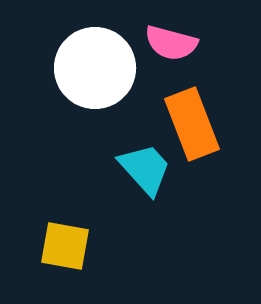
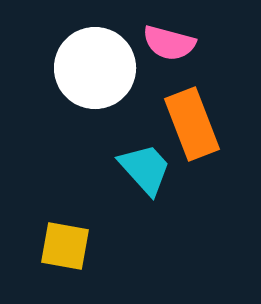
pink semicircle: moved 2 px left
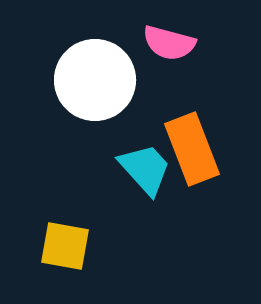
white circle: moved 12 px down
orange rectangle: moved 25 px down
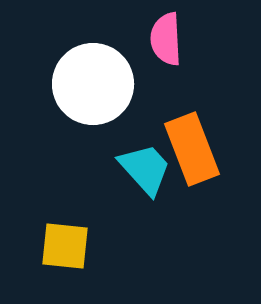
pink semicircle: moved 3 px left, 4 px up; rotated 72 degrees clockwise
white circle: moved 2 px left, 4 px down
yellow square: rotated 4 degrees counterclockwise
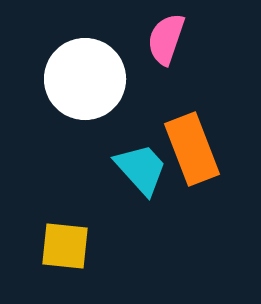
pink semicircle: rotated 22 degrees clockwise
white circle: moved 8 px left, 5 px up
cyan trapezoid: moved 4 px left
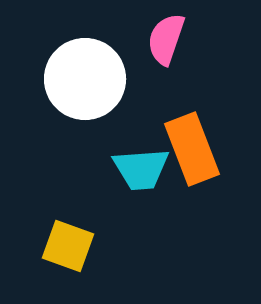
cyan trapezoid: rotated 128 degrees clockwise
yellow square: moved 3 px right; rotated 14 degrees clockwise
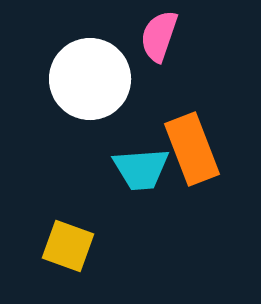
pink semicircle: moved 7 px left, 3 px up
white circle: moved 5 px right
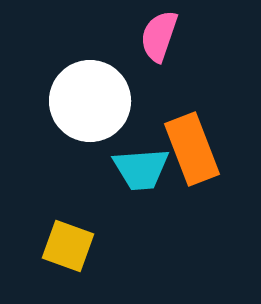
white circle: moved 22 px down
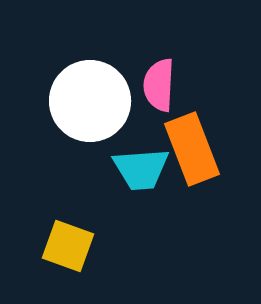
pink semicircle: moved 49 px down; rotated 16 degrees counterclockwise
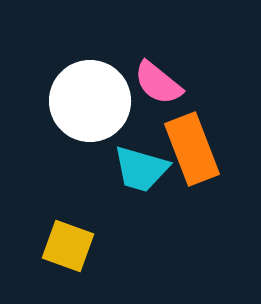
pink semicircle: moved 1 px left, 2 px up; rotated 54 degrees counterclockwise
cyan trapezoid: rotated 20 degrees clockwise
